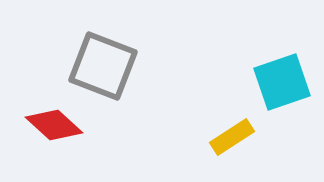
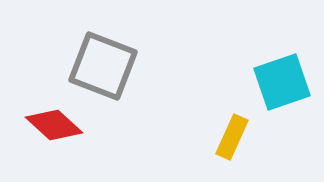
yellow rectangle: rotated 33 degrees counterclockwise
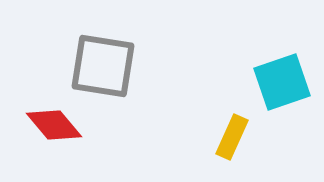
gray square: rotated 12 degrees counterclockwise
red diamond: rotated 8 degrees clockwise
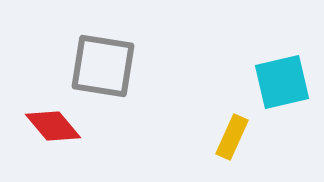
cyan square: rotated 6 degrees clockwise
red diamond: moved 1 px left, 1 px down
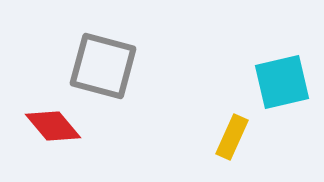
gray square: rotated 6 degrees clockwise
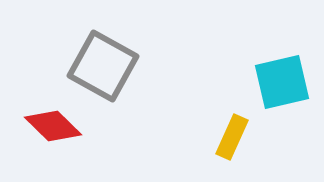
gray square: rotated 14 degrees clockwise
red diamond: rotated 6 degrees counterclockwise
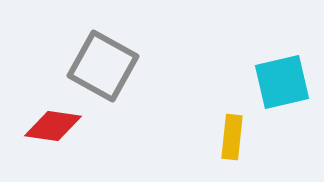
red diamond: rotated 36 degrees counterclockwise
yellow rectangle: rotated 18 degrees counterclockwise
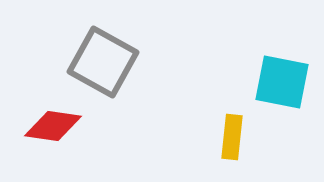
gray square: moved 4 px up
cyan square: rotated 24 degrees clockwise
